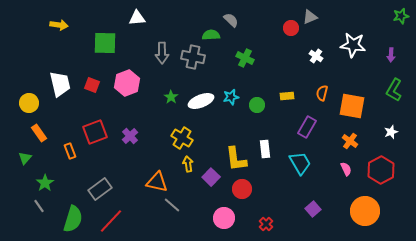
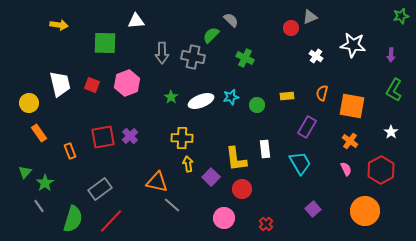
white triangle at (137, 18): moved 1 px left, 3 px down
green semicircle at (211, 35): rotated 42 degrees counterclockwise
red square at (95, 132): moved 8 px right, 5 px down; rotated 10 degrees clockwise
white star at (391, 132): rotated 16 degrees counterclockwise
yellow cross at (182, 138): rotated 30 degrees counterclockwise
green triangle at (25, 158): moved 14 px down
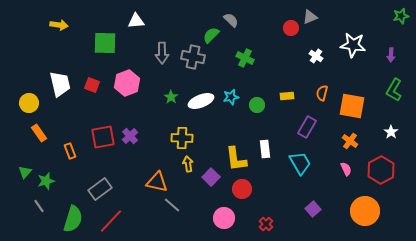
green star at (45, 183): moved 1 px right, 2 px up; rotated 18 degrees clockwise
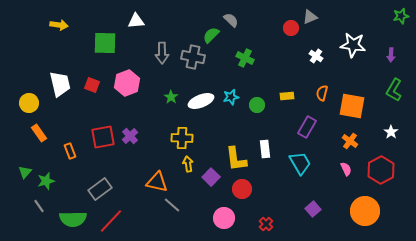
green semicircle at (73, 219): rotated 72 degrees clockwise
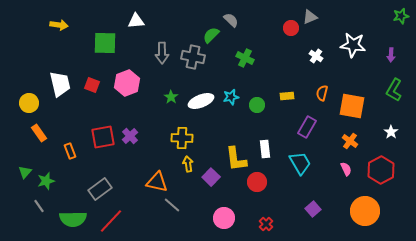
red circle at (242, 189): moved 15 px right, 7 px up
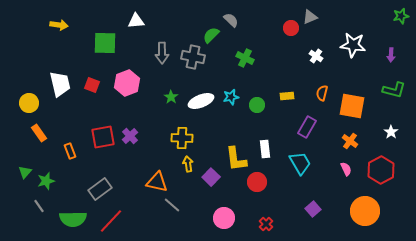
green L-shape at (394, 90): rotated 105 degrees counterclockwise
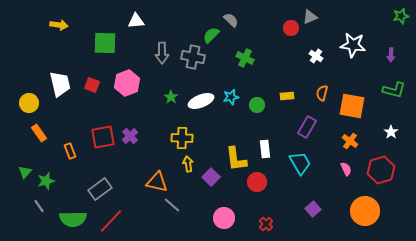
red hexagon at (381, 170): rotated 12 degrees clockwise
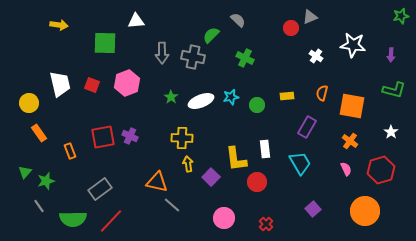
gray semicircle at (231, 20): moved 7 px right
purple cross at (130, 136): rotated 21 degrees counterclockwise
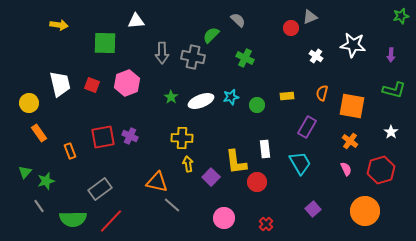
yellow L-shape at (236, 159): moved 3 px down
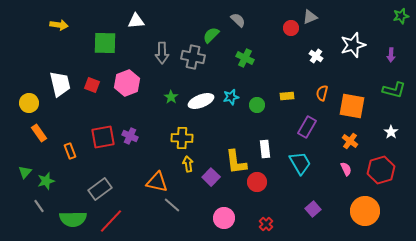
white star at (353, 45): rotated 25 degrees counterclockwise
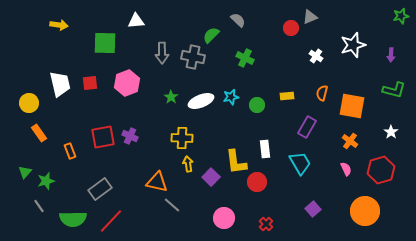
red square at (92, 85): moved 2 px left, 2 px up; rotated 28 degrees counterclockwise
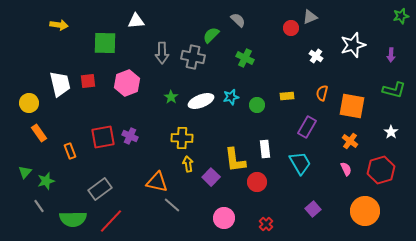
red square at (90, 83): moved 2 px left, 2 px up
yellow L-shape at (236, 162): moved 1 px left, 2 px up
